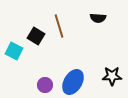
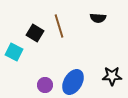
black square: moved 1 px left, 3 px up
cyan square: moved 1 px down
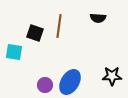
brown line: rotated 25 degrees clockwise
black square: rotated 12 degrees counterclockwise
cyan square: rotated 18 degrees counterclockwise
blue ellipse: moved 3 px left
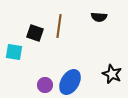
black semicircle: moved 1 px right, 1 px up
black star: moved 2 px up; rotated 24 degrees clockwise
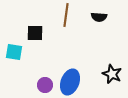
brown line: moved 7 px right, 11 px up
black square: rotated 18 degrees counterclockwise
blue ellipse: rotated 10 degrees counterclockwise
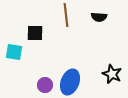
brown line: rotated 15 degrees counterclockwise
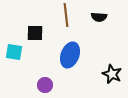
blue ellipse: moved 27 px up
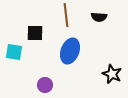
blue ellipse: moved 4 px up
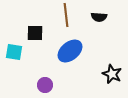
blue ellipse: rotated 30 degrees clockwise
